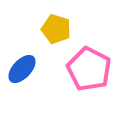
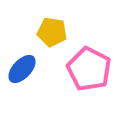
yellow pentagon: moved 4 px left, 3 px down; rotated 8 degrees counterclockwise
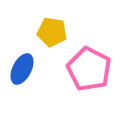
blue ellipse: rotated 16 degrees counterclockwise
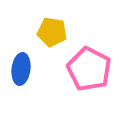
blue ellipse: moved 1 px left; rotated 20 degrees counterclockwise
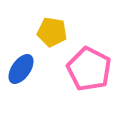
blue ellipse: rotated 28 degrees clockwise
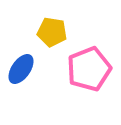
pink pentagon: rotated 24 degrees clockwise
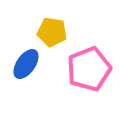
blue ellipse: moved 5 px right, 5 px up
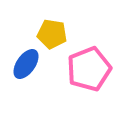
yellow pentagon: moved 2 px down
